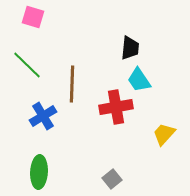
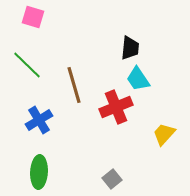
cyan trapezoid: moved 1 px left, 1 px up
brown line: moved 2 px right, 1 px down; rotated 18 degrees counterclockwise
red cross: rotated 12 degrees counterclockwise
blue cross: moved 4 px left, 4 px down
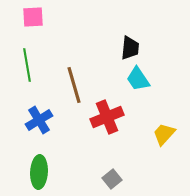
pink square: rotated 20 degrees counterclockwise
green line: rotated 36 degrees clockwise
red cross: moved 9 px left, 10 px down
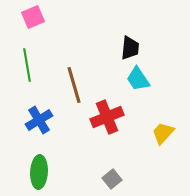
pink square: rotated 20 degrees counterclockwise
yellow trapezoid: moved 1 px left, 1 px up
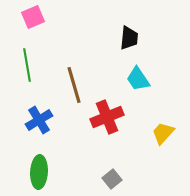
black trapezoid: moved 1 px left, 10 px up
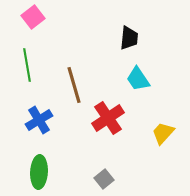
pink square: rotated 15 degrees counterclockwise
red cross: moved 1 px right, 1 px down; rotated 12 degrees counterclockwise
gray square: moved 8 px left
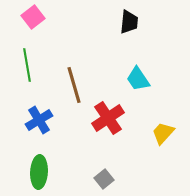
black trapezoid: moved 16 px up
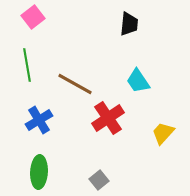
black trapezoid: moved 2 px down
cyan trapezoid: moved 2 px down
brown line: moved 1 px right, 1 px up; rotated 45 degrees counterclockwise
gray square: moved 5 px left, 1 px down
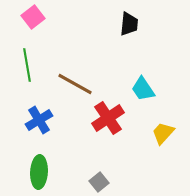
cyan trapezoid: moved 5 px right, 8 px down
gray square: moved 2 px down
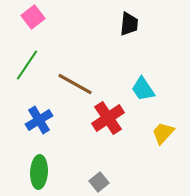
green line: rotated 44 degrees clockwise
